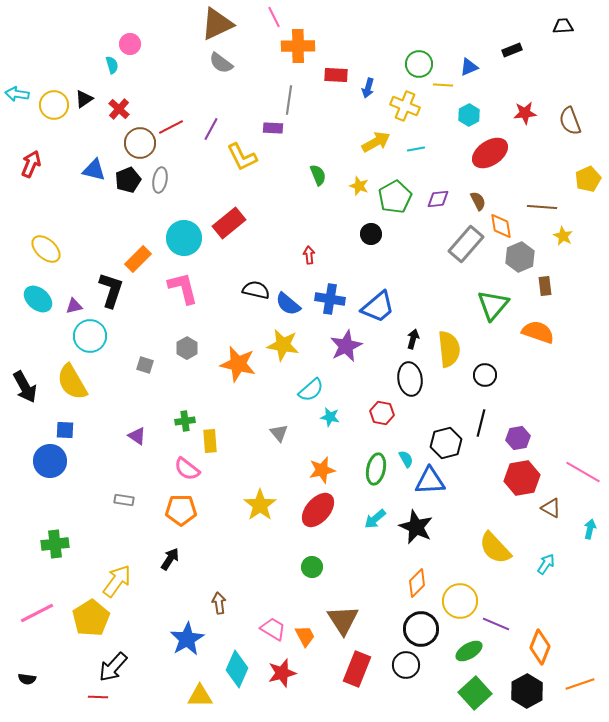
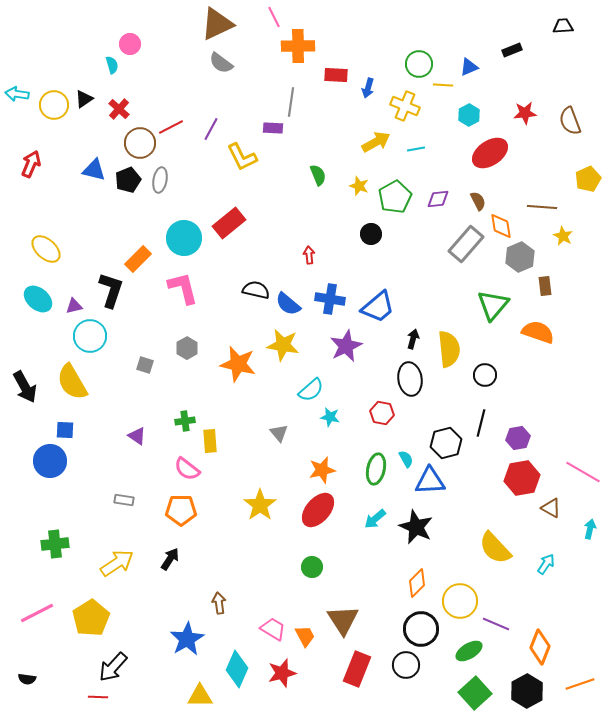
gray line at (289, 100): moved 2 px right, 2 px down
yellow arrow at (117, 581): moved 18 px up; rotated 20 degrees clockwise
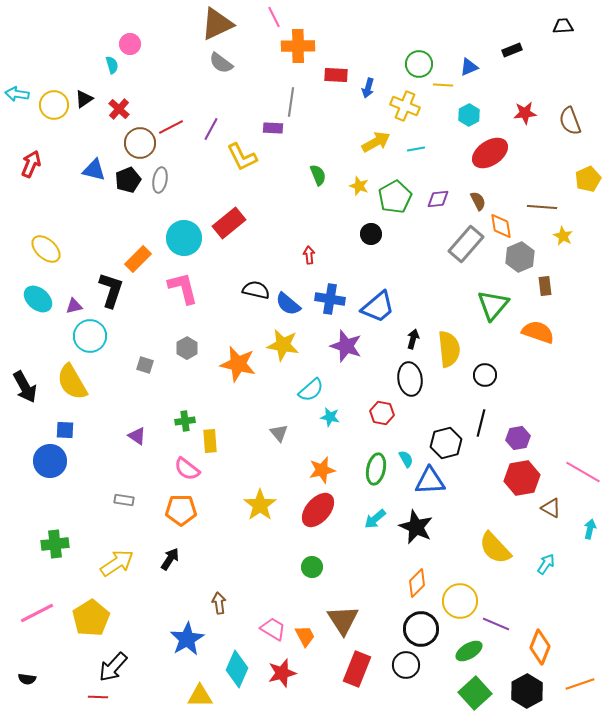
purple star at (346, 346): rotated 28 degrees counterclockwise
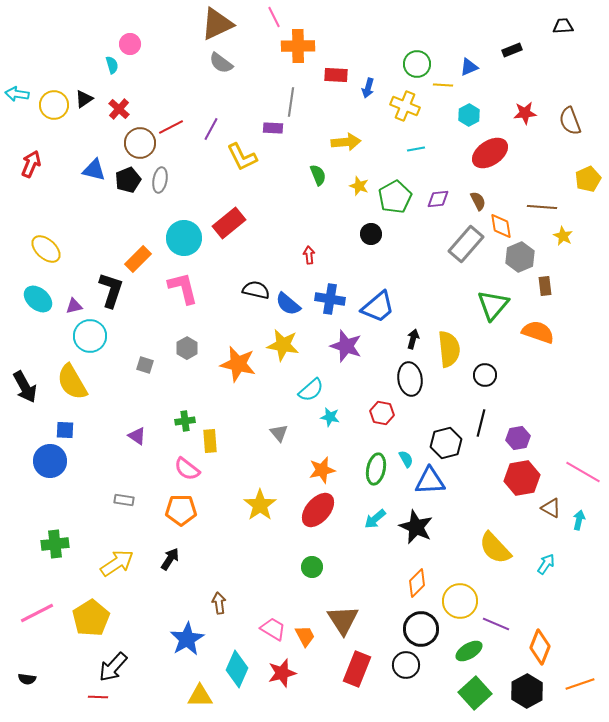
green circle at (419, 64): moved 2 px left
yellow arrow at (376, 142): moved 30 px left; rotated 24 degrees clockwise
cyan arrow at (590, 529): moved 11 px left, 9 px up
